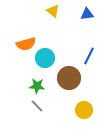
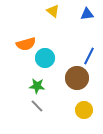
brown circle: moved 8 px right
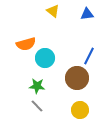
yellow circle: moved 4 px left
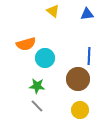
blue line: rotated 24 degrees counterclockwise
brown circle: moved 1 px right, 1 px down
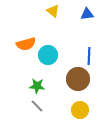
cyan circle: moved 3 px right, 3 px up
